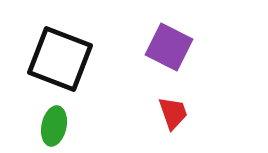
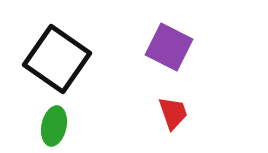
black square: moved 3 px left; rotated 14 degrees clockwise
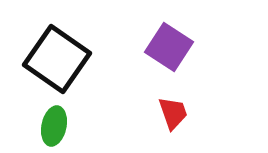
purple square: rotated 6 degrees clockwise
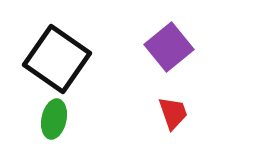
purple square: rotated 18 degrees clockwise
green ellipse: moved 7 px up
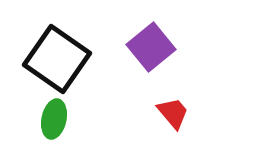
purple square: moved 18 px left
red trapezoid: rotated 21 degrees counterclockwise
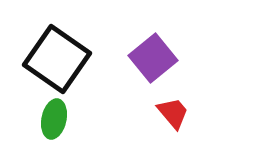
purple square: moved 2 px right, 11 px down
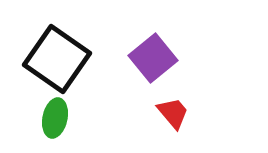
green ellipse: moved 1 px right, 1 px up
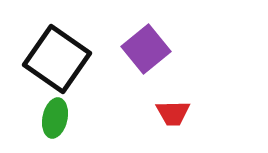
purple square: moved 7 px left, 9 px up
red trapezoid: rotated 129 degrees clockwise
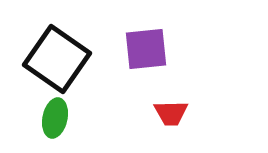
purple square: rotated 33 degrees clockwise
red trapezoid: moved 2 px left
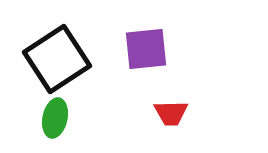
black square: rotated 22 degrees clockwise
